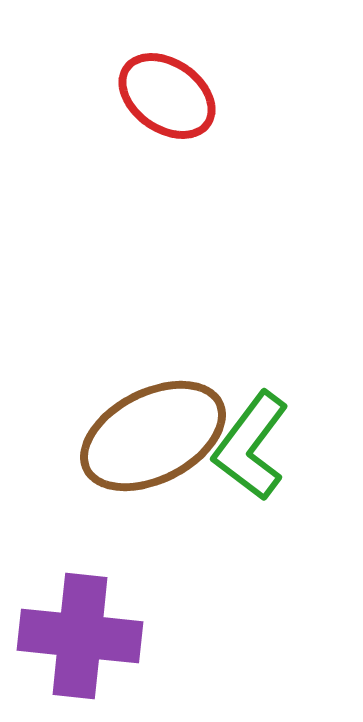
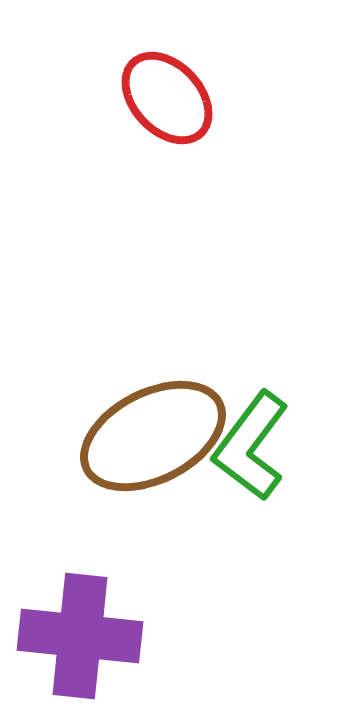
red ellipse: moved 2 px down; rotated 12 degrees clockwise
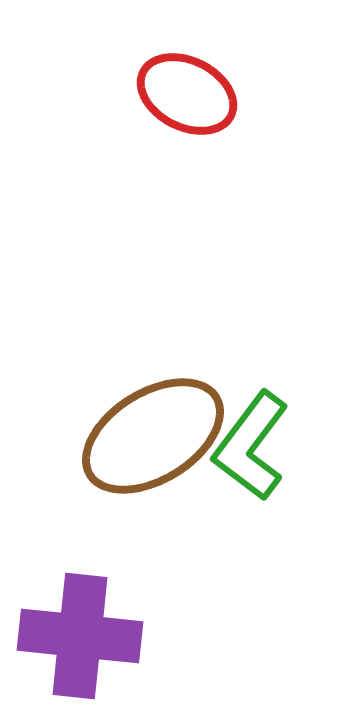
red ellipse: moved 20 px right, 4 px up; rotated 20 degrees counterclockwise
brown ellipse: rotated 5 degrees counterclockwise
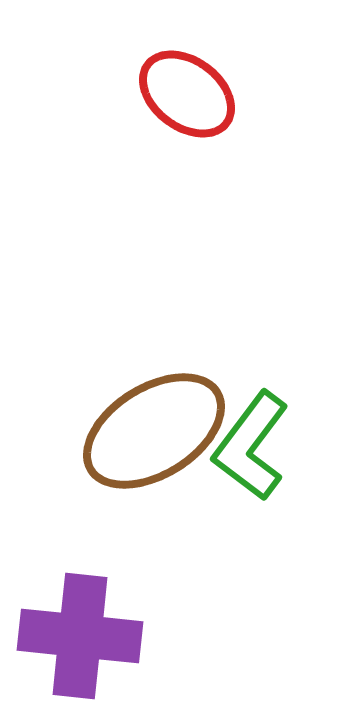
red ellipse: rotated 10 degrees clockwise
brown ellipse: moved 1 px right, 5 px up
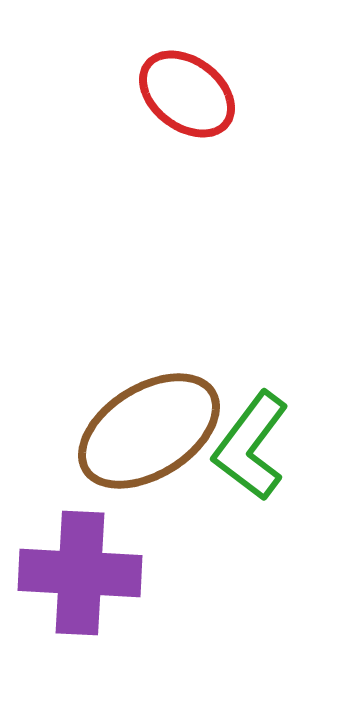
brown ellipse: moved 5 px left
purple cross: moved 63 px up; rotated 3 degrees counterclockwise
